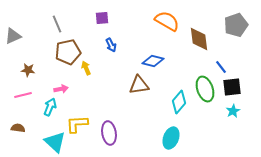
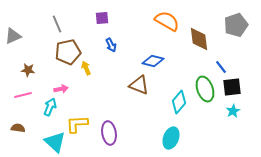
brown triangle: rotated 30 degrees clockwise
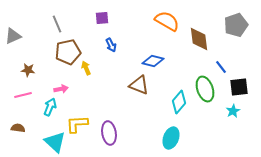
black square: moved 7 px right
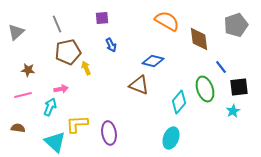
gray triangle: moved 3 px right, 4 px up; rotated 18 degrees counterclockwise
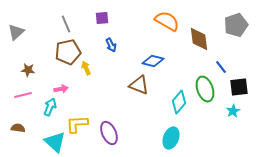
gray line: moved 9 px right
purple ellipse: rotated 15 degrees counterclockwise
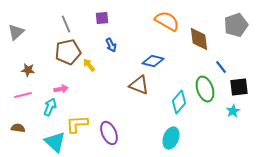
yellow arrow: moved 3 px right, 3 px up; rotated 16 degrees counterclockwise
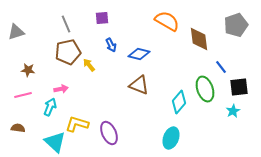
gray triangle: rotated 24 degrees clockwise
blue diamond: moved 14 px left, 7 px up
yellow L-shape: rotated 20 degrees clockwise
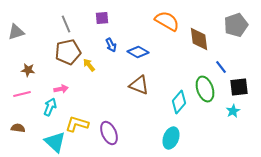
blue diamond: moved 1 px left, 2 px up; rotated 15 degrees clockwise
pink line: moved 1 px left, 1 px up
